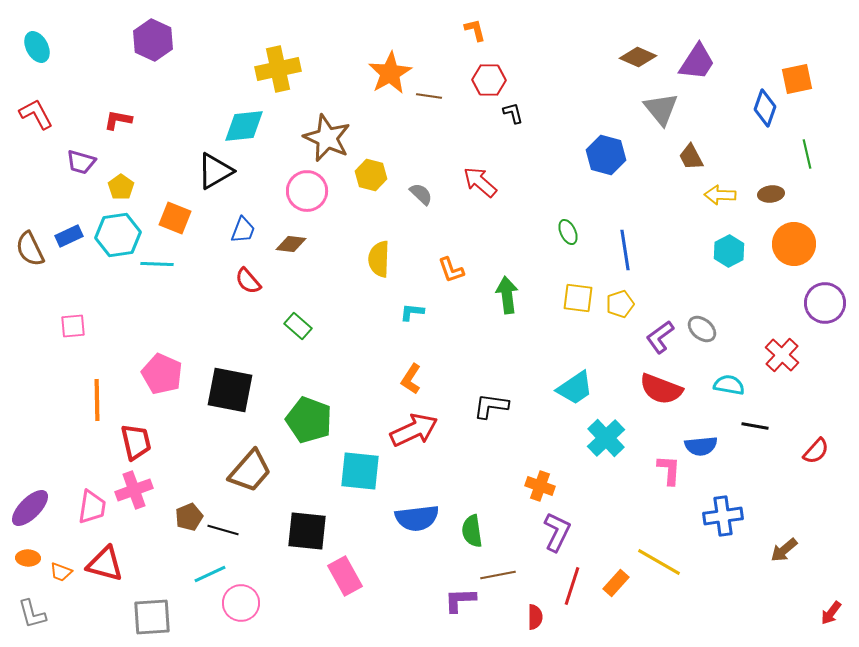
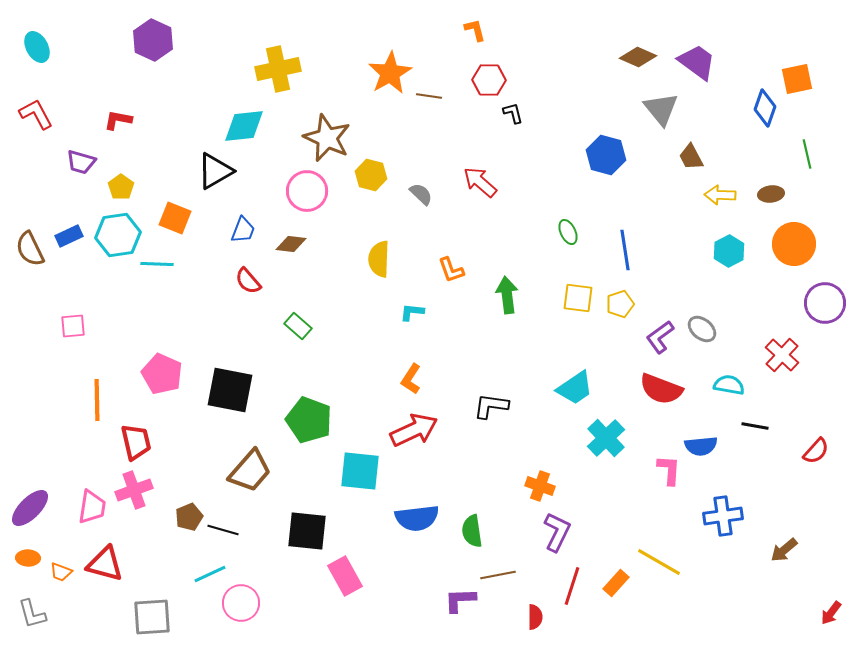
purple trapezoid at (697, 62): rotated 87 degrees counterclockwise
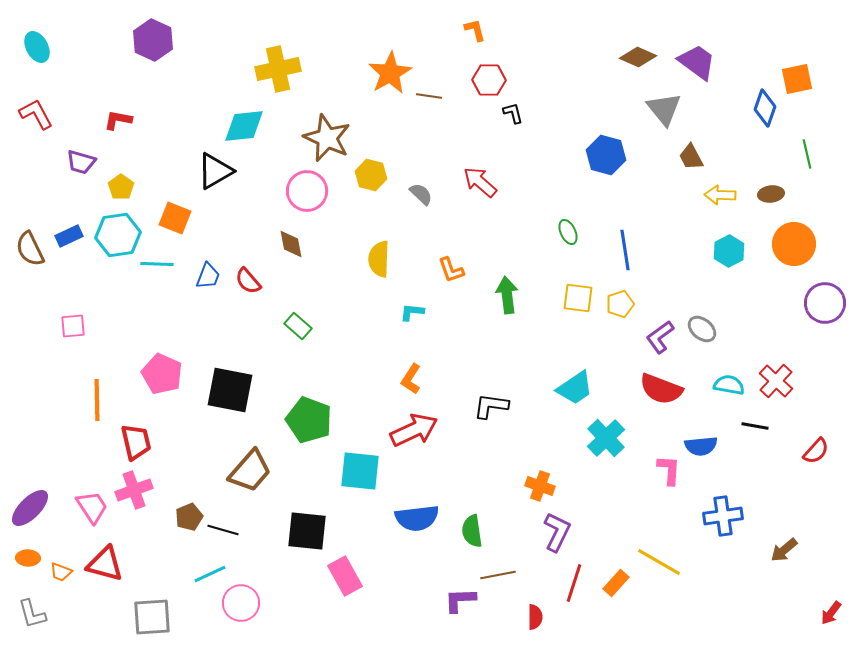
gray triangle at (661, 109): moved 3 px right
blue trapezoid at (243, 230): moved 35 px left, 46 px down
brown diamond at (291, 244): rotated 72 degrees clockwise
red cross at (782, 355): moved 6 px left, 26 px down
pink trapezoid at (92, 507): rotated 42 degrees counterclockwise
red line at (572, 586): moved 2 px right, 3 px up
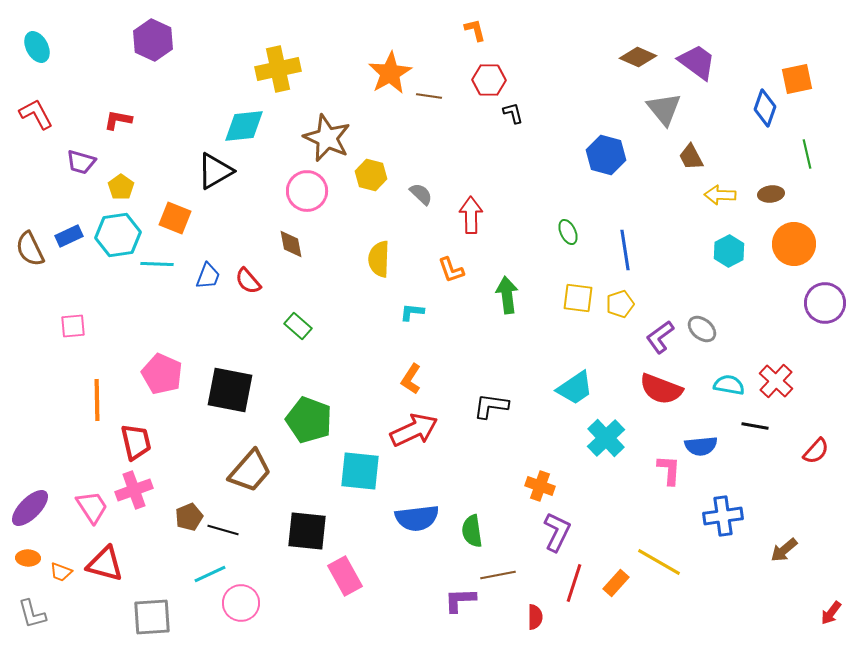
red arrow at (480, 182): moved 9 px left, 33 px down; rotated 48 degrees clockwise
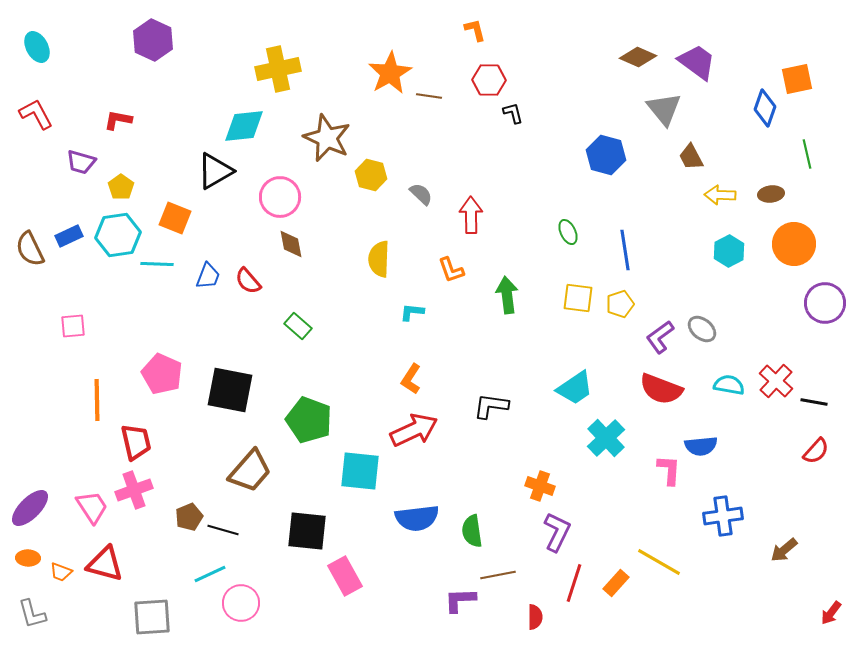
pink circle at (307, 191): moved 27 px left, 6 px down
black line at (755, 426): moved 59 px right, 24 px up
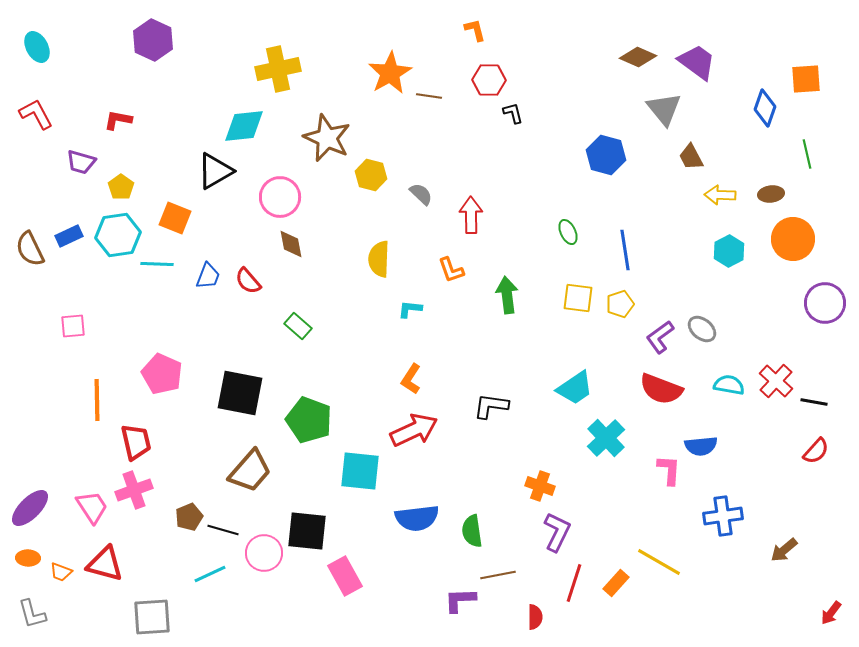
orange square at (797, 79): moved 9 px right; rotated 8 degrees clockwise
orange circle at (794, 244): moved 1 px left, 5 px up
cyan L-shape at (412, 312): moved 2 px left, 3 px up
black square at (230, 390): moved 10 px right, 3 px down
pink circle at (241, 603): moved 23 px right, 50 px up
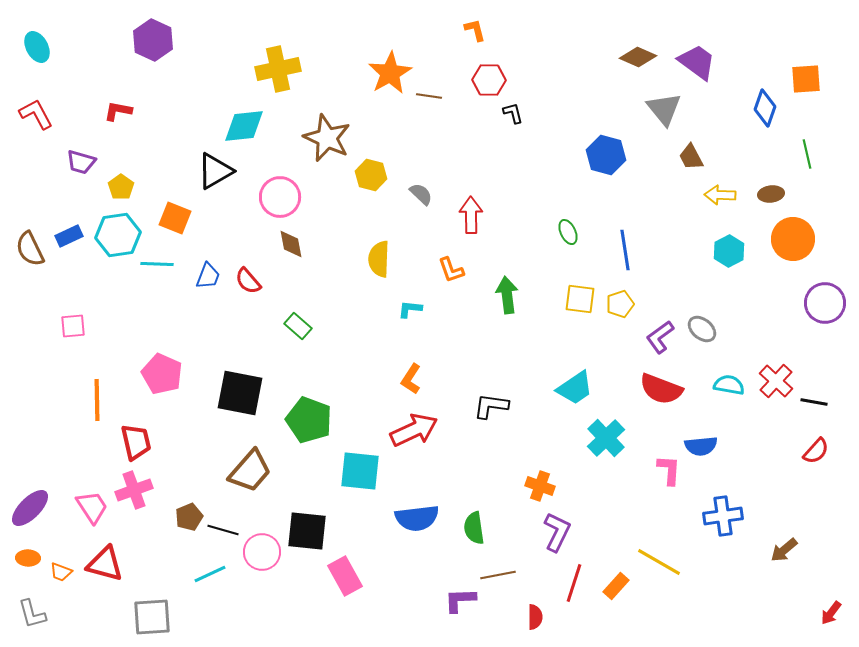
red L-shape at (118, 120): moved 9 px up
yellow square at (578, 298): moved 2 px right, 1 px down
green semicircle at (472, 531): moved 2 px right, 3 px up
pink circle at (264, 553): moved 2 px left, 1 px up
orange rectangle at (616, 583): moved 3 px down
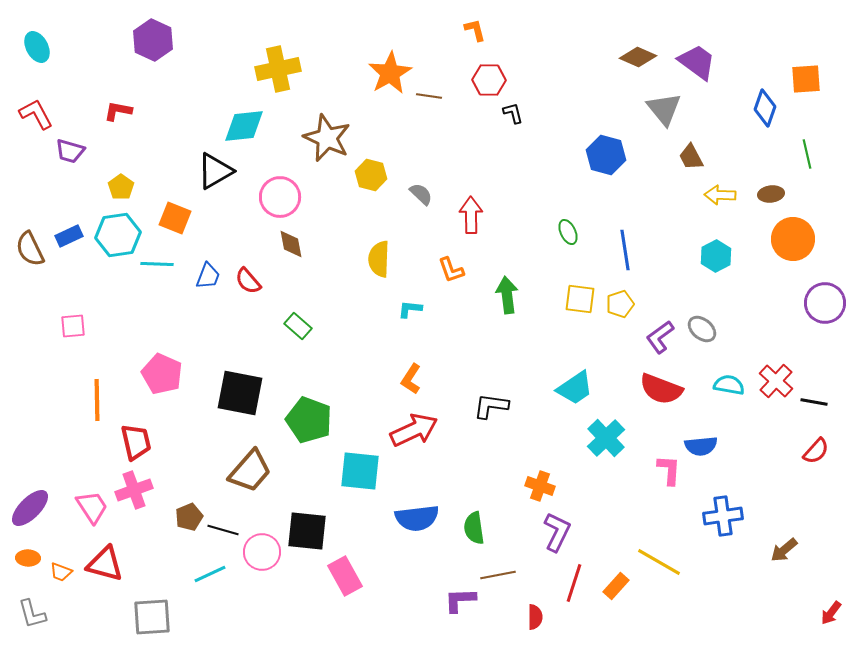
purple trapezoid at (81, 162): moved 11 px left, 11 px up
cyan hexagon at (729, 251): moved 13 px left, 5 px down
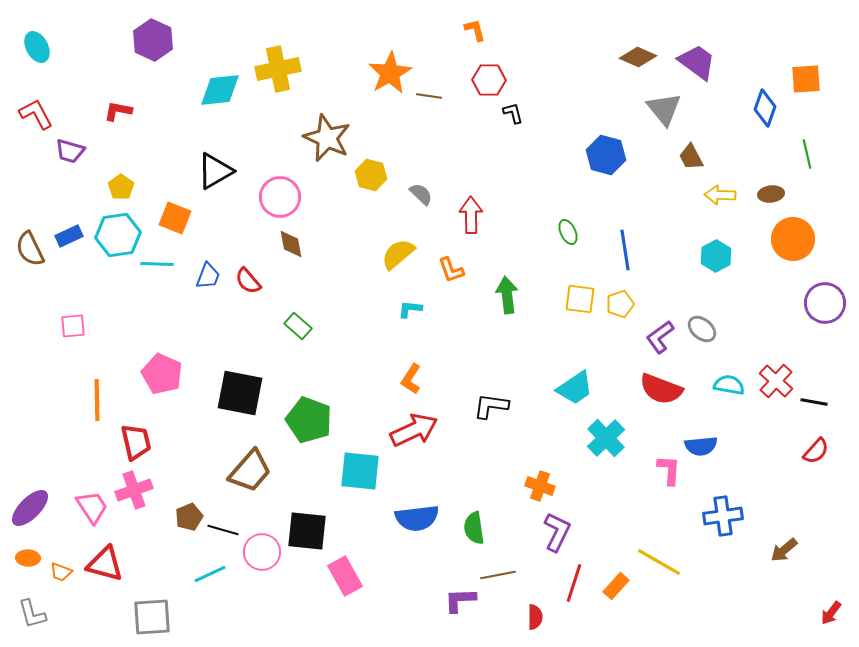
cyan diamond at (244, 126): moved 24 px left, 36 px up
yellow semicircle at (379, 259): moved 19 px right, 5 px up; rotated 48 degrees clockwise
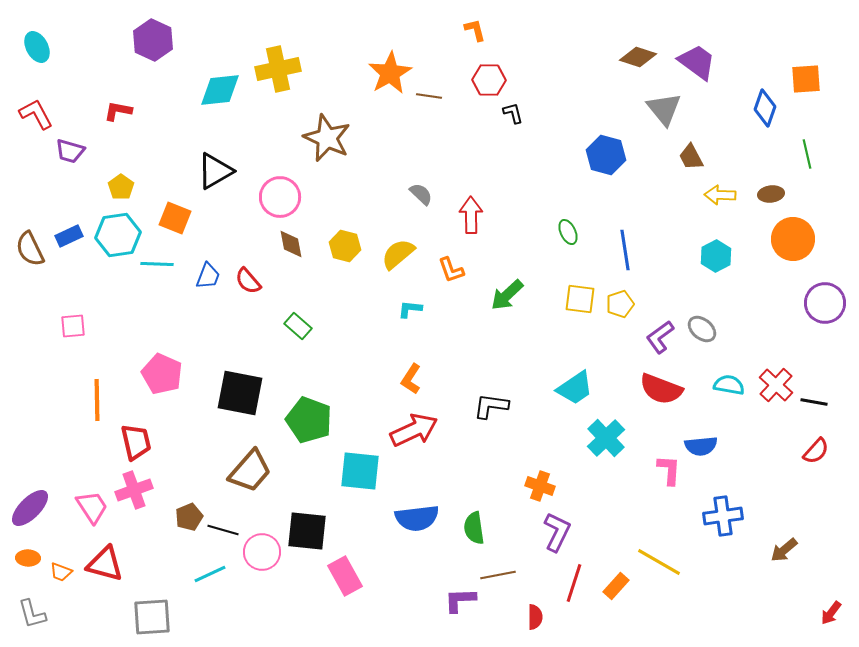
brown diamond at (638, 57): rotated 6 degrees counterclockwise
yellow hexagon at (371, 175): moved 26 px left, 71 px down
green arrow at (507, 295): rotated 126 degrees counterclockwise
red cross at (776, 381): moved 4 px down
